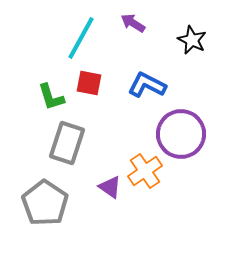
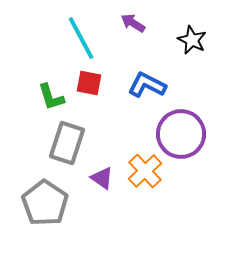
cyan line: rotated 57 degrees counterclockwise
orange cross: rotated 8 degrees counterclockwise
purple triangle: moved 8 px left, 9 px up
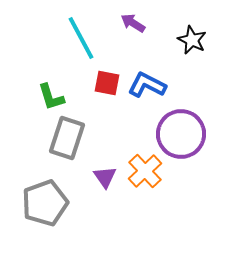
red square: moved 18 px right
gray rectangle: moved 5 px up
purple triangle: moved 3 px right, 1 px up; rotated 20 degrees clockwise
gray pentagon: rotated 18 degrees clockwise
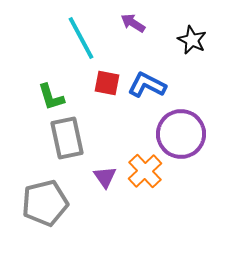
gray rectangle: rotated 30 degrees counterclockwise
gray pentagon: rotated 6 degrees clockwise
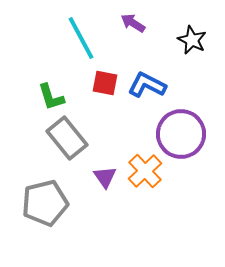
red square: moved 2 px left
gray rectangle: rotated 27 degrees counterclockwise
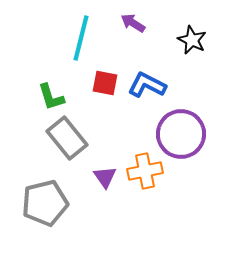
cyan line: rotated 42 degrees clockwise
orange cross: rotated 32 degrees clockwise
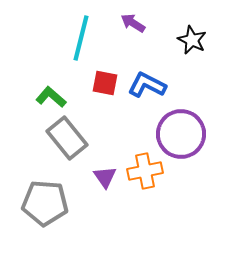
green L-shape: rotated 148 degrees clockwise
gray pentagon: rotated 18 degrees clockwise
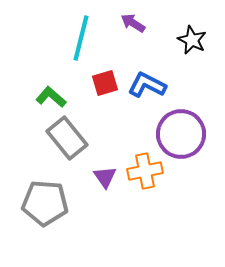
red square: rotated 28 degrees counterclockwise
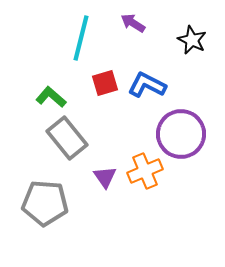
orange cross: rotated 12 degrees counterclockwise
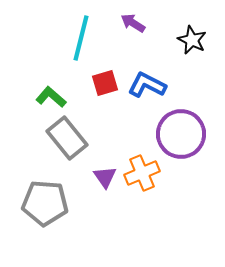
orange cross: moved 3 px left, 2 px down
